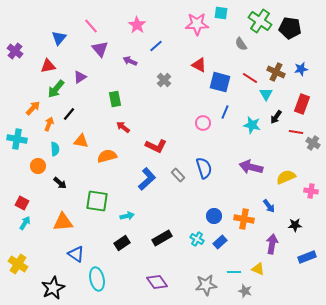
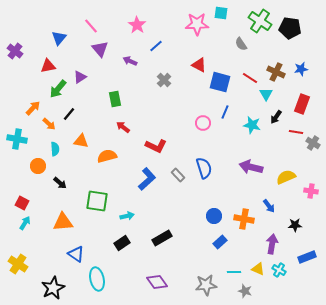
green arrow at (56, 89): moved 2 px right
orange arrow at (49, 124): rotated 112 degrees clockwise
cyan cross at (197, 239): moved 82 px right, 31 px down
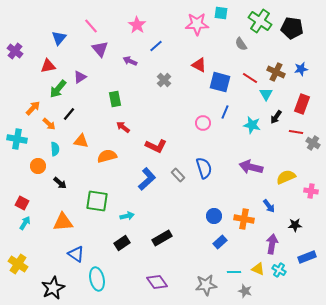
black pentagon at (290, 28): moved 2 px right
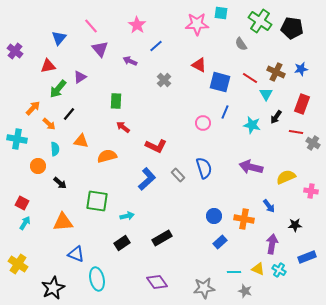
green rectangle at (115, 99): moved 1 px right, 2 px down; rotated 14 degrees clockwise
blue triangle at (76, 254): rotated 12 degrees counterclockwise
gray star at (206, 285): moved 2 px left, 3 px down
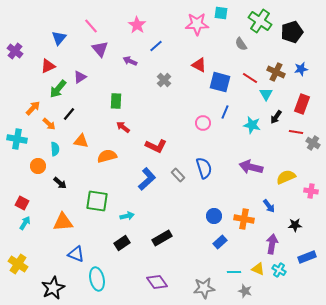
black pentagon at (292, 28): moved 4 px down; rotated 25 degrees counterclockwise
red triangle at (48, 66): rotated 14 degrees counterclockwise
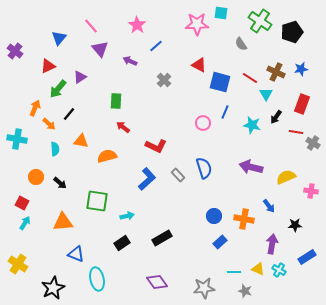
orange arrow at (33, 108): moved 2 px right; rotated 21 degrees counterclockwise
orange circle at (38, 166): moved 2 px left, 11 px down
blue rectangle at (307, 257): rotated 12 degrees counterclockwise
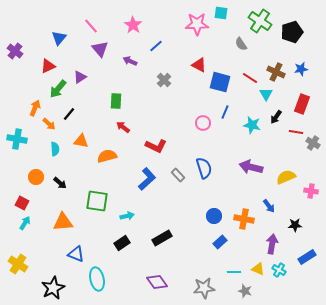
pink star at (137, 25): moved 4 px left
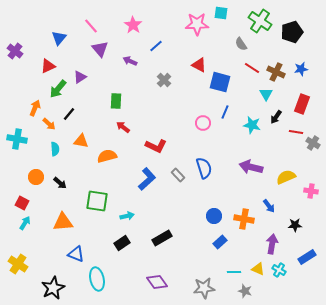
red line at (250, 78): moved 2 px right, 10 px up
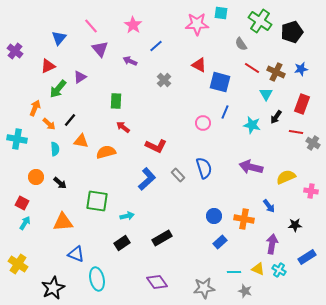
black line at (69, 114): moved 1 px right, 6 px down
orange semicircle at (107, 156): moved 1 px left, 4 px up
